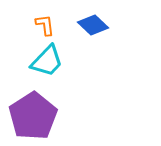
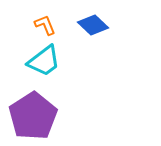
orange L-shape: rotated 15 degrees counterclockwise
cyan trapezoid: moved 3 px left; rotated 9 degrees clockwise
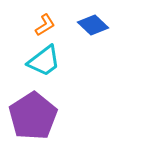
orange L-shape: rotated 80 degrees clockwise
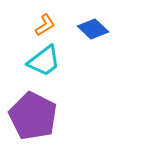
blue diamond: moved 4 px down
purple pentagon: rotated 12 degrees counterclockwise
